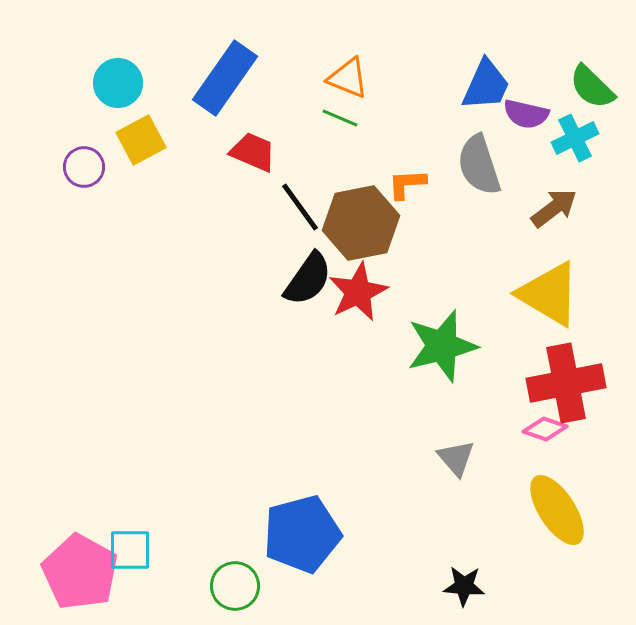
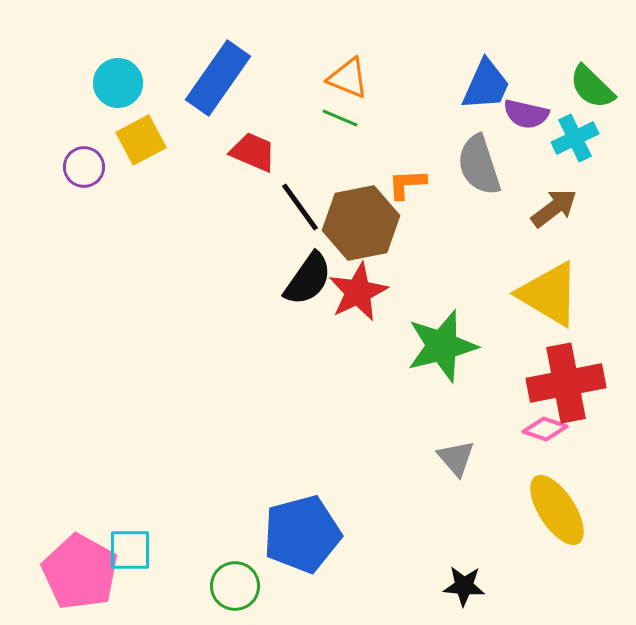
blue rectangle: moved 7 px left
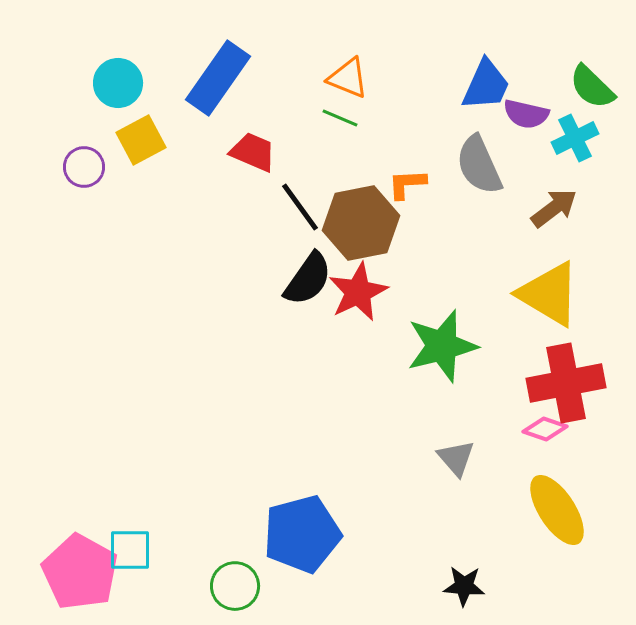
gray semicircle: rotated 6 degrees counterclockwise
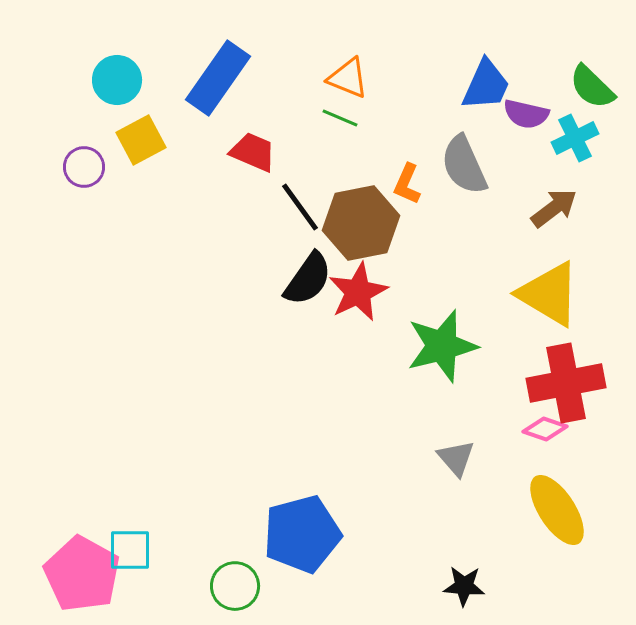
cyan circle: moved 1 px left, 3 px up
gray semicircle: moved 15 px left
orange L-shape: rotated 63 degrees counterclockwise
pink pentagon: moved 2 px right, 2 px down
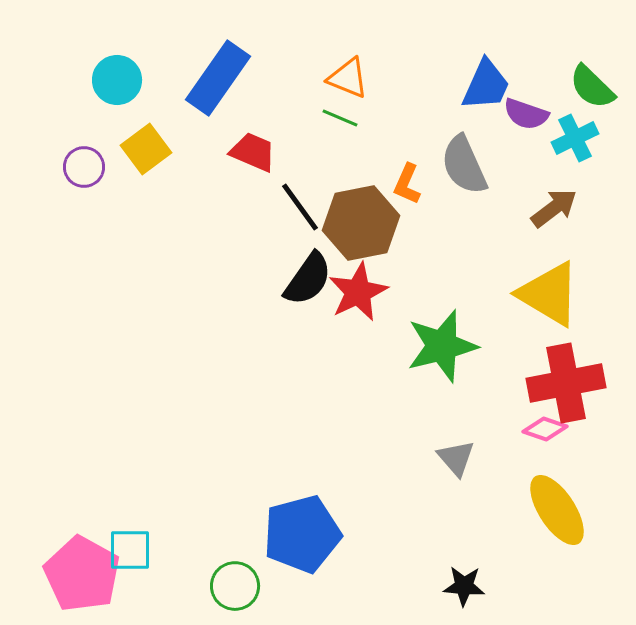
purple semicircle: rotated 6 degrees clockwise
yellow square: moved 5 px right, 9 px down; rotated 9 degrees counterclockwise
